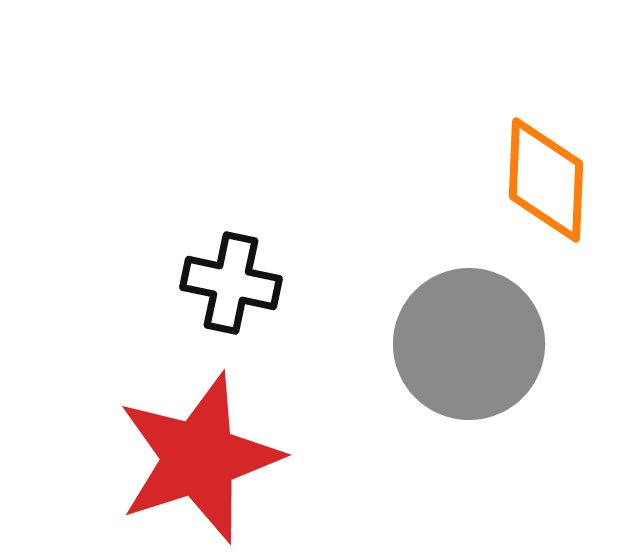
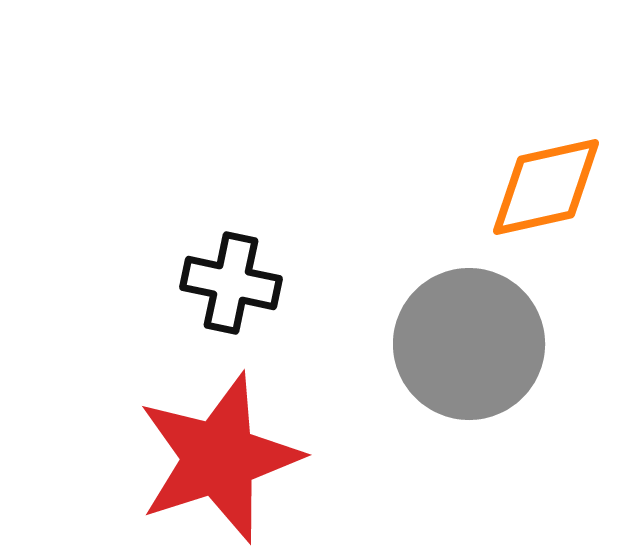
orange diamond: moved 7 px down; rotated 75 degrees clockwise
red star: moved 20 px right
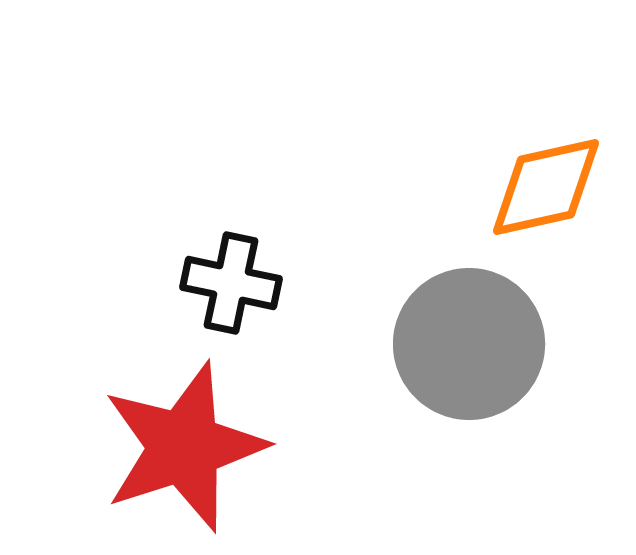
red star: moved 35 px left, 11 px up
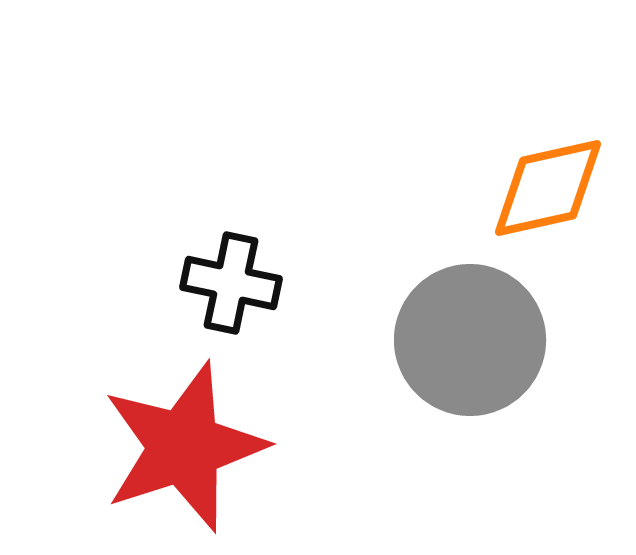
orange diamond: moved 2 px right, 1 px down
gray circle: moved 1 px right, 4 px up
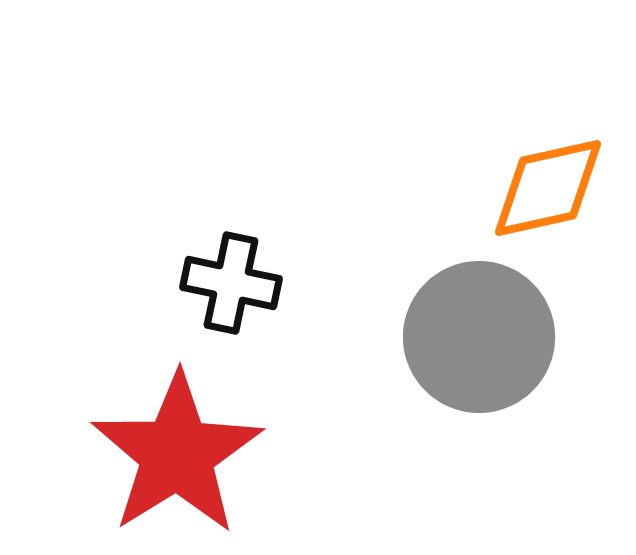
gray circle: moved 9 px right, 3 px up
red star: moved 7 px left, 7 px down; rotated 14 degrees counterclockwise
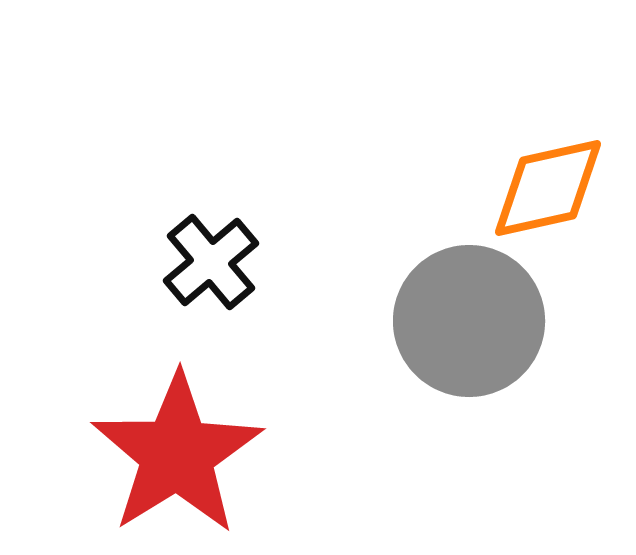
black cross: moved 20 px left, 21 px up; rotated 38 degrees clockwise
gray circle: moved 10 px left, 16 px up
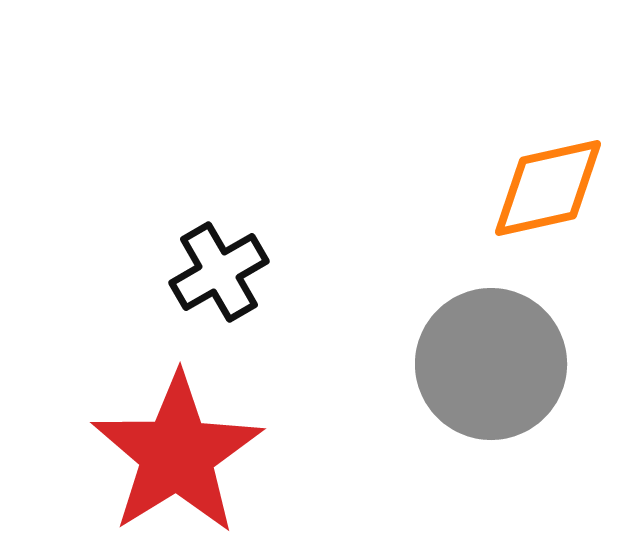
black cross: moved 8 px right, 10 px down; rotated 10 degrees clockwise
gray circle: moved 22 px right, 43 px down
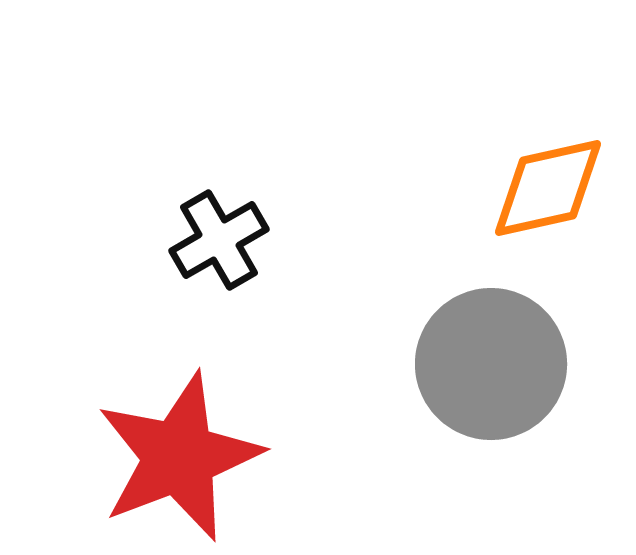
black cross: moved 32 px up
red star: moved 2 px right, 3 px down; rotated 11 degrees clockwise
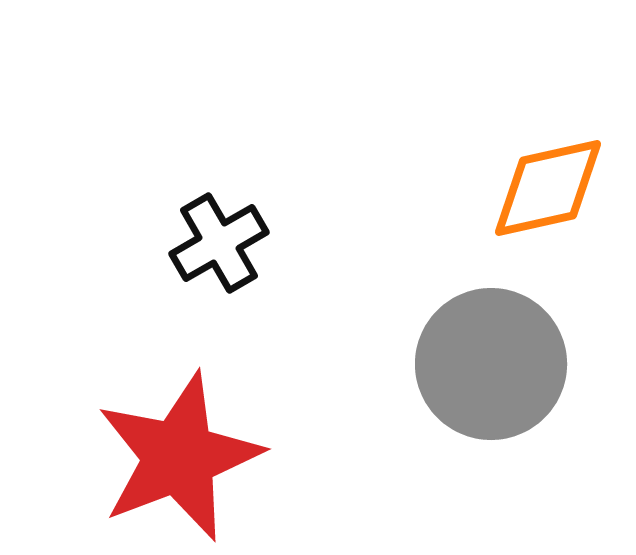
black cross: moved 3 px down
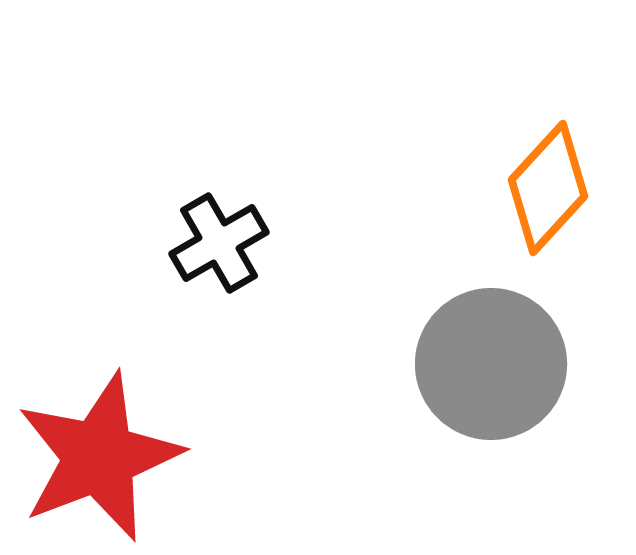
orange diamond: rotated 35 degrees counterclockwise
red star: moved 80 px left
